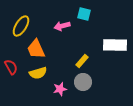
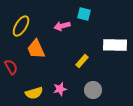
yellow semicircle: moved 4 px left, 20 px down
gray circle: moved 10 px right, 8 px down
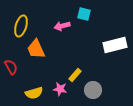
yellow ellipse: rotated 15 degrees counterclockwise
white rectangle: rotated 15 degrees counterclockwise
yellow rectangle: moved 7 px left, 14 px down
pink star: rotated 24 degrees clockwise
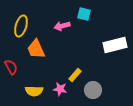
yellow semicircle: moved 2 px up; rotated 18 degrees clockwise
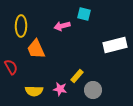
yellow ellipse: rotated 15 degrees counterclockwise
yellow rectangle: moved 2 px right, 1 px down
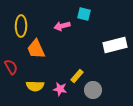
yellow semicircle: moved 1 px right, 5 px up
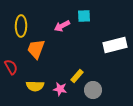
cyan square: moved 2 px down; rotated 16 degrees counterclockwise
pink arrow: rotated 14 degrees counterclockwise
orange trapezoid: rotated 45 degrees clockwise
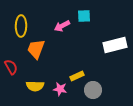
yellow rectangle: rotated 24 degrees clockwise
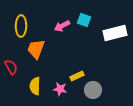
cyan square: moved 4 px down; rotated 24 degrees clockwise
white rectangle: moved 12 px up
yellow semicircle: rotated 90 degrees clockwise
